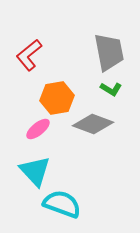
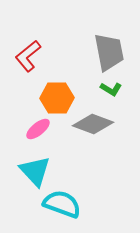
red L-shape: moved 1 px left, 1 px down
orange hexagon: rotated 8 degrees clockwise
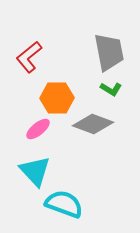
red L-shape: moved 1 px right, 1 px down
cyan semicircle: moved 2 px right
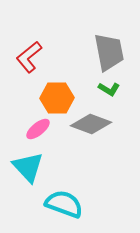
green L-shape: moved 2 px left
gray diamond: moved 2 px left
cyan triangle: moved 7 px left, 4 px up
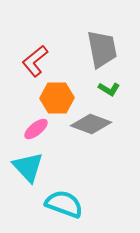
gray trapezoid: moved 7 px left, 3 px up
red L-shape: moved 6 px right, 4 px down
pink ellipse: moved 2 px left
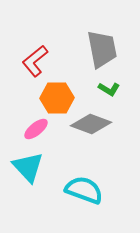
cyan semicircle: moved 20 px right, 14 px up
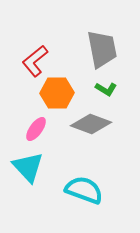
green L-shape: moved 3 px left
orange hexagon: moved 5 px up
pink ellipse: rotated 15 degrees counterclockwise
